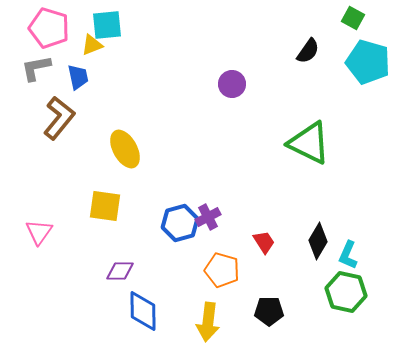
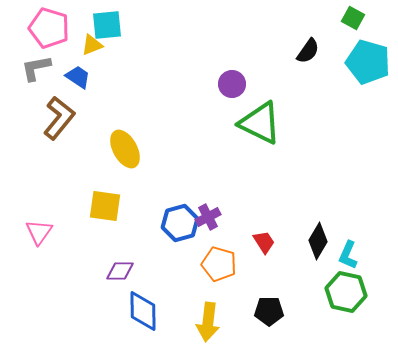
blue trapezoid: rotated 44 degrees counterclockwise
green triangle: moved 49 px left, 20 px up
orange pentagon: moved 3 px left, 6 px up
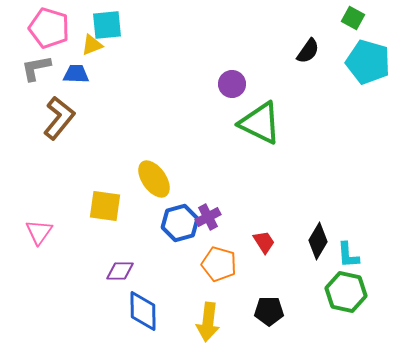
blue trapezoid: moved 2 px left, 3 px up; rotated 32 degrees counterclockwise
yellow ellipse: moved 29 px right, 30 px down; rotated 6 degrees counterclockwise
cyan L-shape: rotated 28 degrees counterclockwise
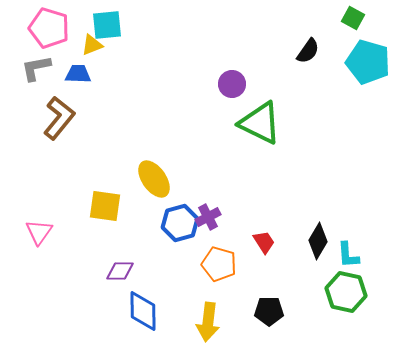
blue trapezoid: moved 2 px right
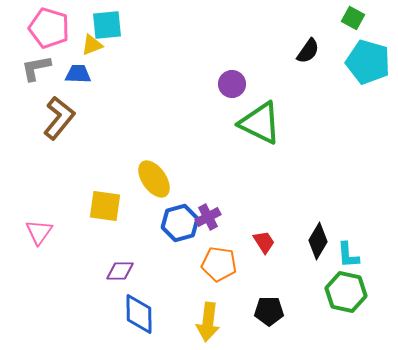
orange pentagon: rotated 8 degrees counterclockwise
blue diamond: moved 4 px left, 3 px down
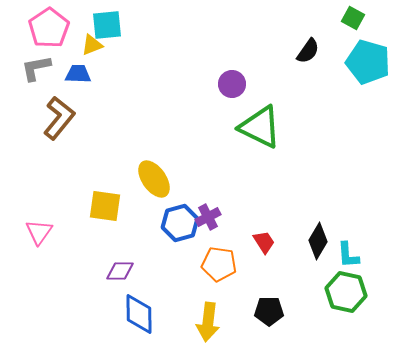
pink pentagon: rotated 21 degrees clockwise
green triangle: moved 4 px down
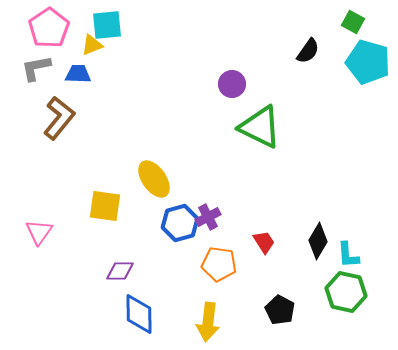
green square: moved 4 px down
black pentagon: moved 11 px right, 1 px up; rotated 28 degrees clockwise
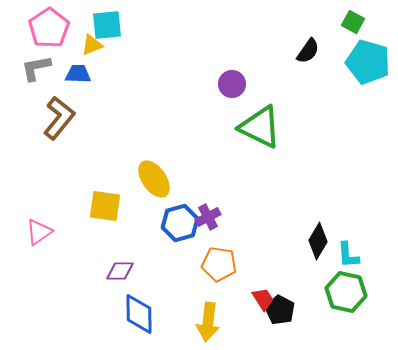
pink triangle: rotated 20 degrees clockwise
red trapezoid: moved 1 px left, 57 px down
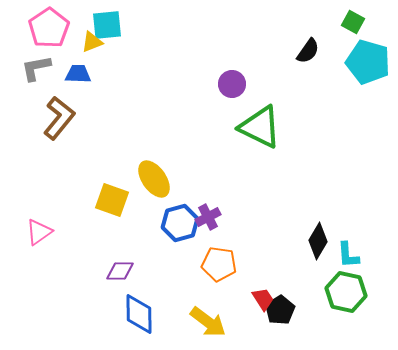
yellow triangle: moved 3 px up
yellow square: moved 7 px right, 6 px up; rotated 12 degrees clockwise
black pentagon: rotated 12 degrees clockwise
yellow arrow: rotated 60 degrees counterclockwise
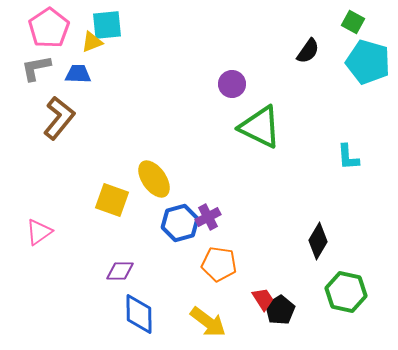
cyan L-shape: moved 98 px up
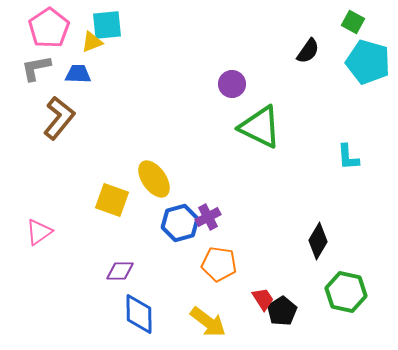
black pentagon: moved 2 px right, 1 px down
